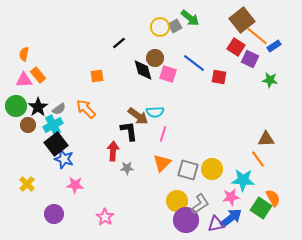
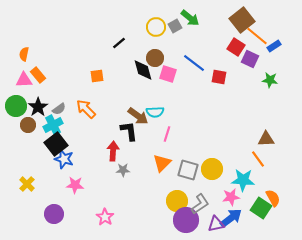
yellow circle at (160, 27): moved 4 px left
pink line at (163, 134): moved 4 px right
gray star at (127, 168): moved 4 px left, 2 px down
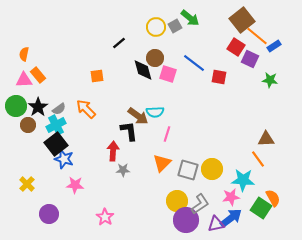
cyan cross at (53, 125): moved 3 px right
purple circle at (54, 214): moved 5 px left
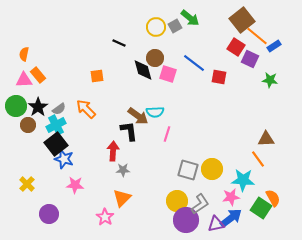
black line at (119, 43): rotated 64 degrees clockwise
orange triangle at (162, 163): moved 40 px left, 35 px down
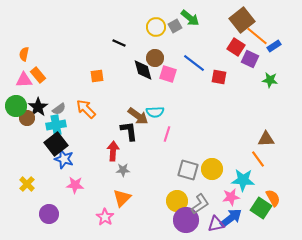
brown circle at (28, 125): moved 1 px left, 7 px up
cyan cross at (56, 125): rotated 18 degrees clockwise
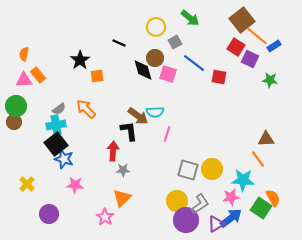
gray square at (175, 26): moved 16 px down
black star at (38, 107): moved 42 px right, 47 px up
brown circle at (27, 118): moved 13 px left, 4 px down
purple triangle at (216, 224): rotated 18 degrees counterclockwise
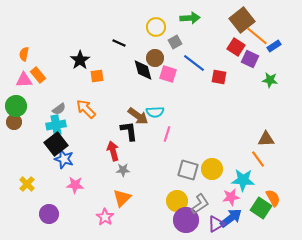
green arrow at (190, 18): rotated 42 degrees counterclockwise
red arrow at (113, 151): rotated 18 degrees counterclockwise
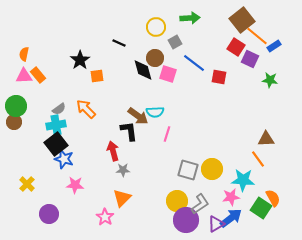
pink triangle at (24, 80): moved 4 px up
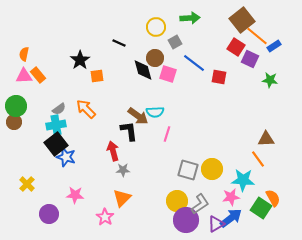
blue star at (64, 159): moved 2 px right, 2 px up
pink star at (75, 185): moved 10 px down
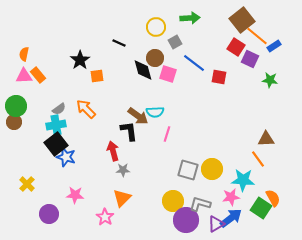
yellow circle at (177, 201): moved 4 px left
gray L-shape at (200, 204): rotated 130 degrees counterclockwise
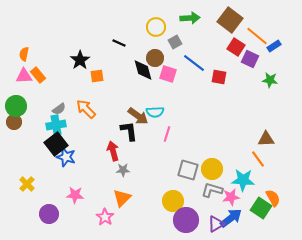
brown square at (242, 20): moved 12 px left; rotated 15 degrees counterclockwise
gray L-shape at (200, 204): moved 12 px right, 14 px up
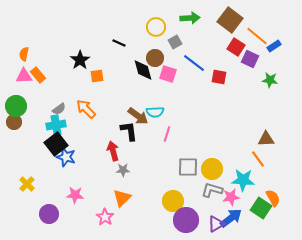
gray square at (188, 170): moved 3 px up; rotated 15 degrees counterclockwise
